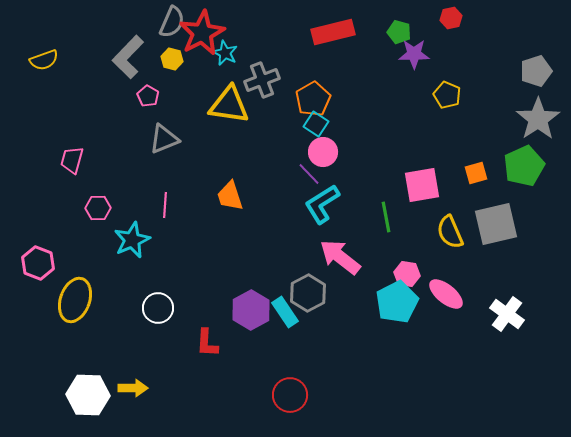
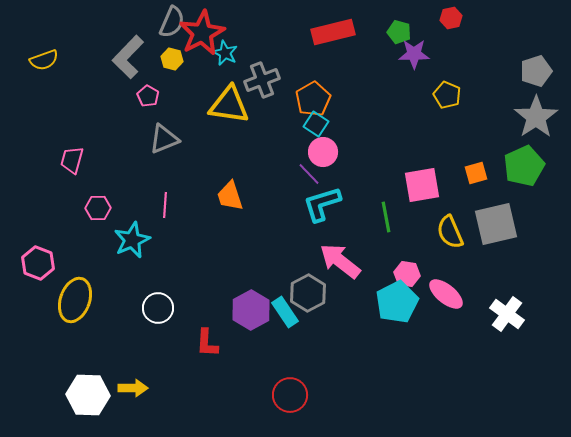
gray star at (538, 119): moved 2 px left, 2 px up
cyan L-shape at (322, 204): rotated 15 degrees clockwise
pink arrow at (340, 257): moved 4 px down
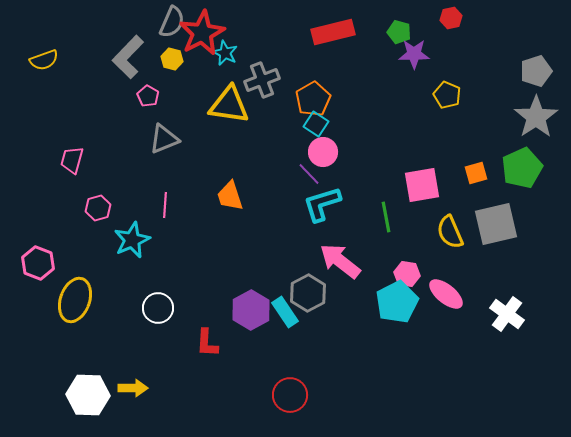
green pentagon at (524, 166): moved 2 px left, 2 px down
pink hexagon at (98, 208): rotated 15 degrees counterclockwise
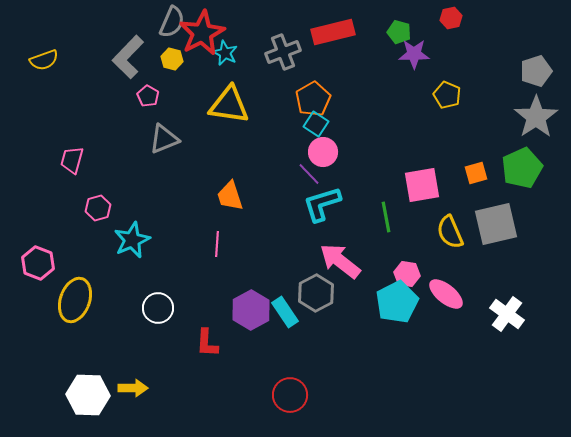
gray cross at (262, 80): moved 21 px right, 28 px up
pink line at (165, 205): moved 52 px right, 39 px down
gray hexagon at (308, 293): moved 8 px right
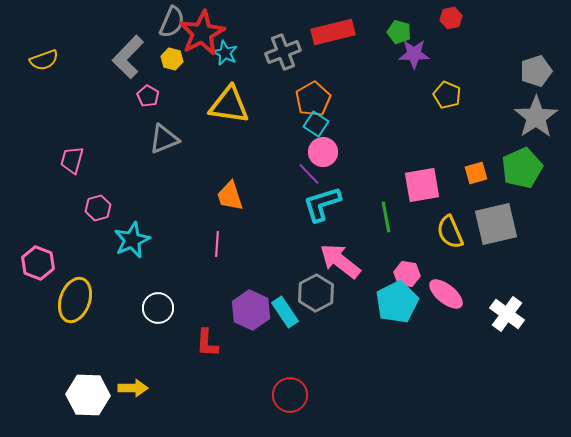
purple hexagon at (251, 310): rotated 6 degrees counterclockwise
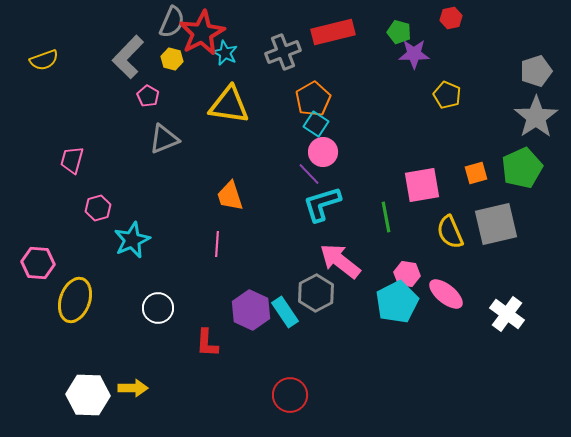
pink hexagon at (38, 263): rotated 16 degrees counterclockwise
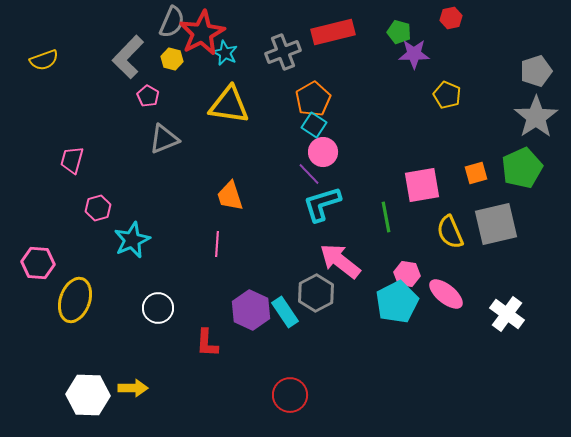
cyan square at (316, 124): moved 2 px left, 1 px down
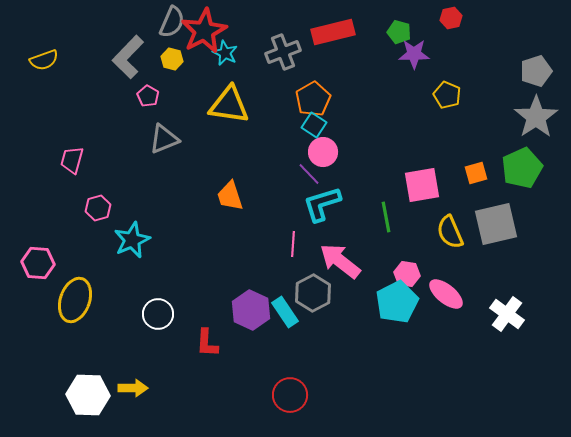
red star at (202, 33): moved 2 px right, 2 px up
pink line at (217, 244): moved 76 px right
gray hexagon at (316, 293): moved 3 px left
white circle at (158, 308): moved 6 px down
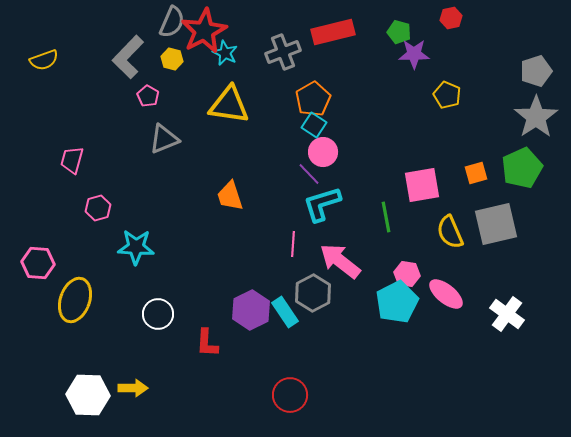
cyan star at (132, 240): moved 4 px right, 7 px down; rotated 27 degrees clockwise
purple hexagon at (251, 310): rotated 9 degrees clockwise
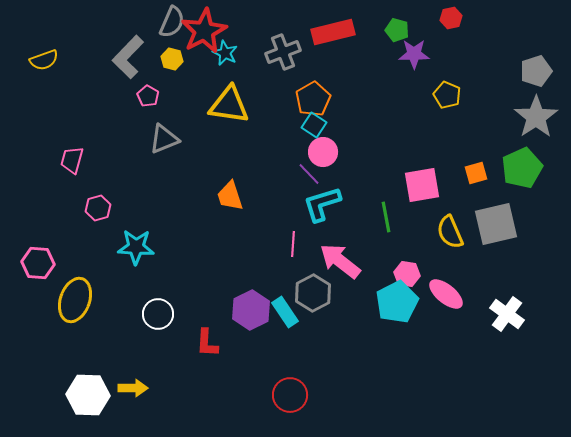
green pentagon at (399, 32): moved 2 px left, 2 px up
